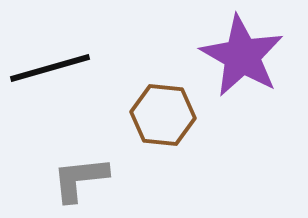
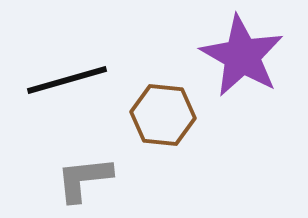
black line: moved 17 px right, 12 px down
gray L-shape: moved 4 px right
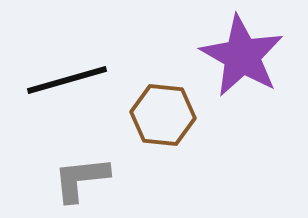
gray L-shape: moved 3 px left
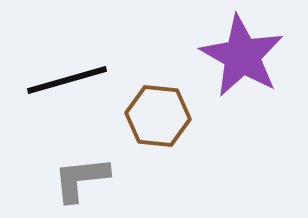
brown hexagon: moved 5 px left, 1 px down
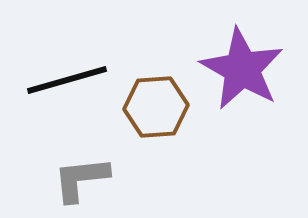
purple star: moved 13 px down
brown hexagon: moved 2 px left, 9 px up; rotated 10 degrees counterclockwise
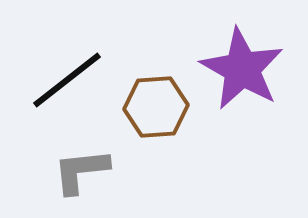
black line: rotated 22 degrees counterclockwise
gray L-shape: moved 8 px up
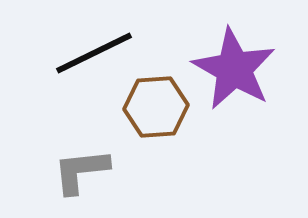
purple star: moved 8 px left
black line: moved 27 px right, 27 px up; rotated 12 degrees clockwise
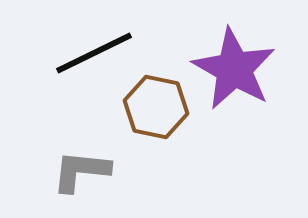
brown hexagon: rotated 16 degrees clockwise
gray L-shape: rotated 12 degrees clockwise
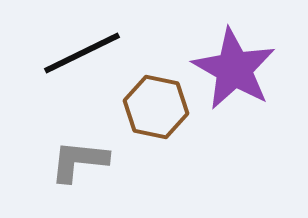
black line: moved 12 px left
gray L-shape: moved 2 px left, 10 px up
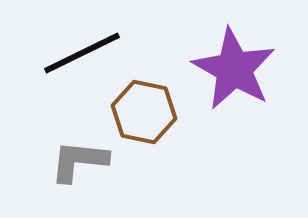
brown hexagon: moved 12 px left, 5 px down
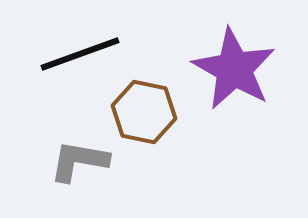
black line: moved 2 px left, 1 px down; rotated 6 degrees clockwise
gray L-shape: rotated 4 degrees clockwise
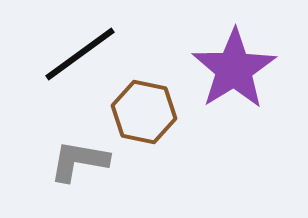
black line: rotated 16 degrees counterclockwise
purple star: rotated 10 degrees clockwise
